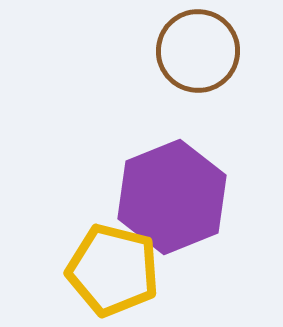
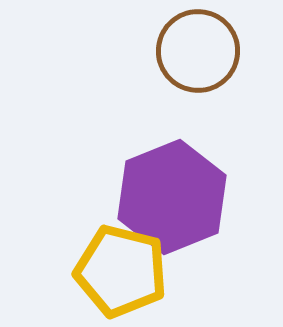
yellow pentagon: moved 8 px right, 1 px down
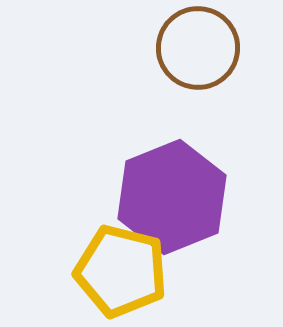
brown circle: moved 3 px up
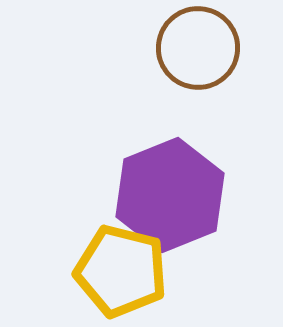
purple hexagon: moved 2 px left, 2 px up
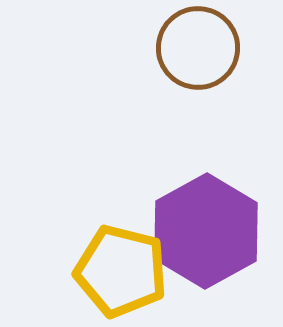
purple hexagon: moved 36 px right, 36 px down; rotated 7 degrees counterclockwise
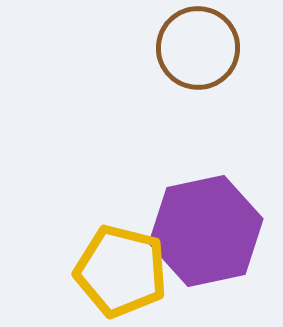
purple hexagon: rotated 17 degrees clockwise
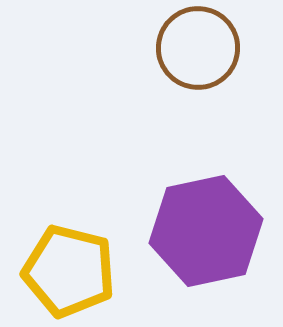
yellow pentagon: moved 52 px left
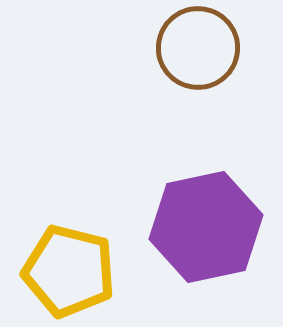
purple hexagon: moved 4 px up
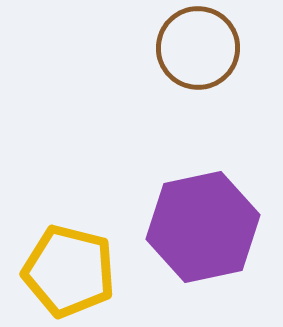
purple hexagon: moved 3 px left
